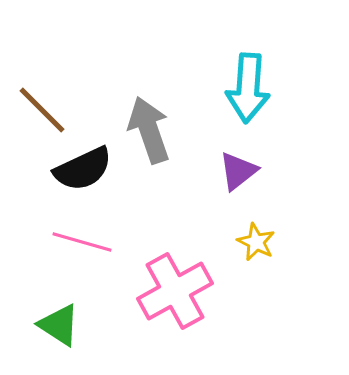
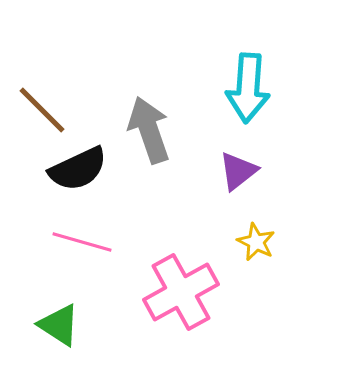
black semicircle: moved 5 px left
pink cross: moved 6 px right, 1 px down
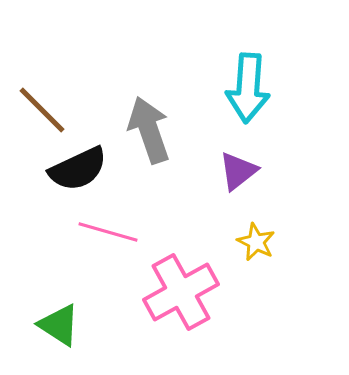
pink line: moved 26 px right, 10 px up
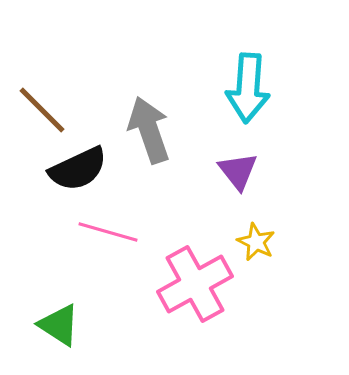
purple triangle: rotated 30 degrees counterclockwise
pink cross: moved 14 px right, 8 px up
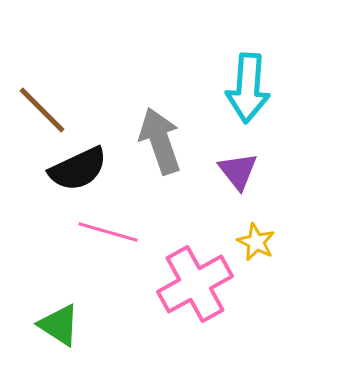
gray arrow: moved 11 px right, 11 px down
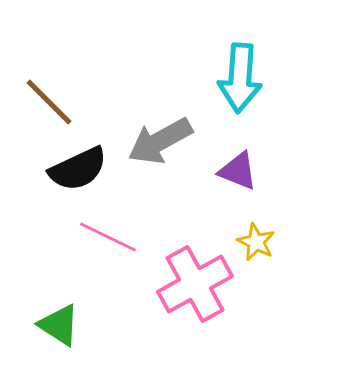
cyan arrow: moved 8 px left, 10 px up
brown line: moved 7 px right, 8 px up
gray arrow: rotated 100 degrees counterclockwise
purple triangle: rotated 30 degrees counterclockwise
pink line: moved 5 px down; rotated 10 degrees clockwise
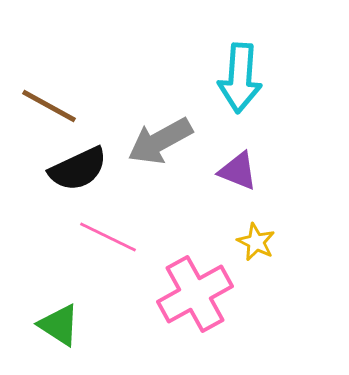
brown line: moved 4 px down; rotated 16 degrees counterclockwise
pink cross: moved 10 px down
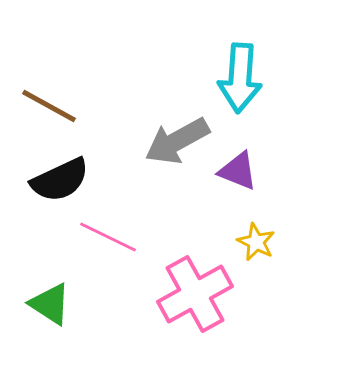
gray arrow: moved 17 px right
black semicircle: moved 18 px left, 11 px down
green triangle: moved 9 px left, 21 px up
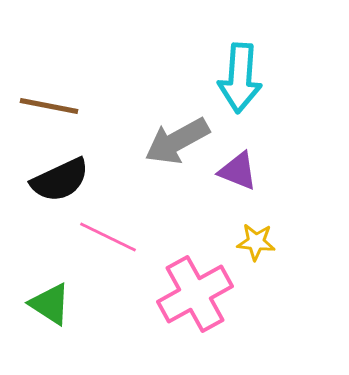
brown line: rotated 18 degrees counterclockwise
yellow star: rotated 21 degrees counterclockwise
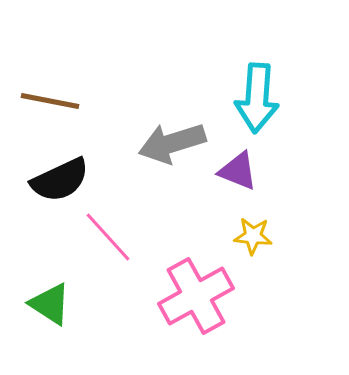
cyan arrow: moved 17 px right, 20 px down
brown line: moved 1 px right, 5 px up
gray arrow: moved 5 px left, 2 px down; rotated 12 degrees clockwise
pink line: rotated 22 degrees clockwise
yellow star: moved 3 px left, 6 px up
pink cross: moved 1 px right, 2 px down
